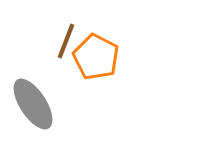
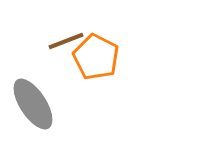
brown line: rotated 48 degrees clockwise
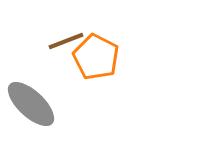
gray ellipse: moved 2 px left; rotated 14 degrees counterclockwise
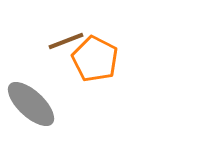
orange pentagon: moved 1 px left, 2 px down
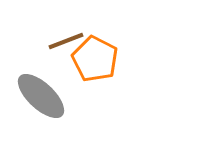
gray ellipse: moved 10 px right, 8 px up
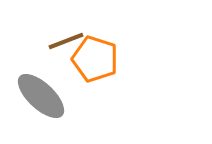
orange pentagon: rotated 9 degrees counterclockwise
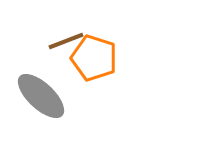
orange pentagon: moved 1 px left, 1 px up
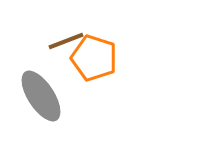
gray ellipse: rotated 14 degrees clockwise
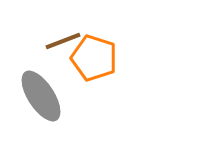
brown line: moved 3 px left
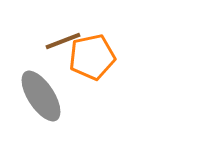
orange pentagon: moved 2 px left, 1 px up; rotated 30 degrees counterclockwise
